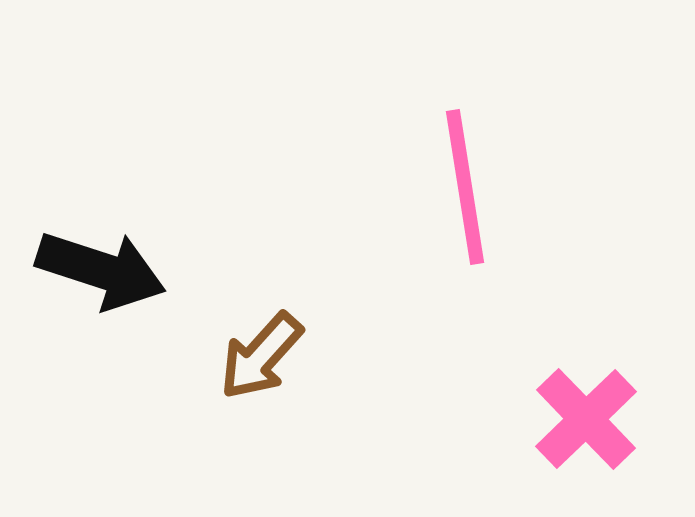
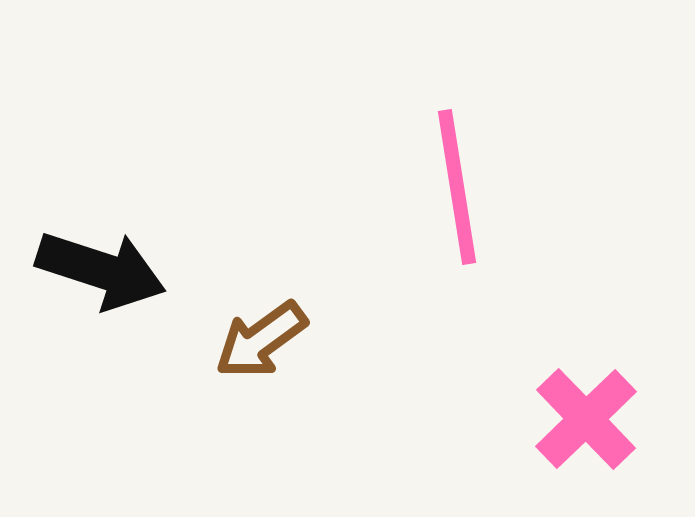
pink line: moved 8 px left
brown arrow: moved 16 px up; rotated 12 degrees clockwise
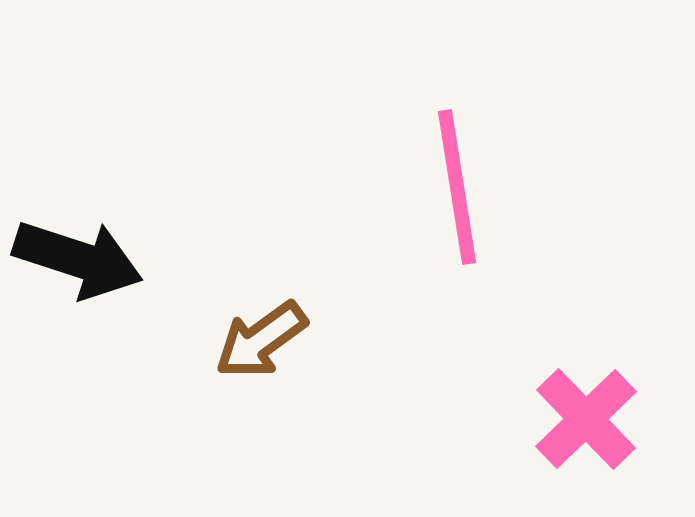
black arrow: moved 23 px left, 11 px up
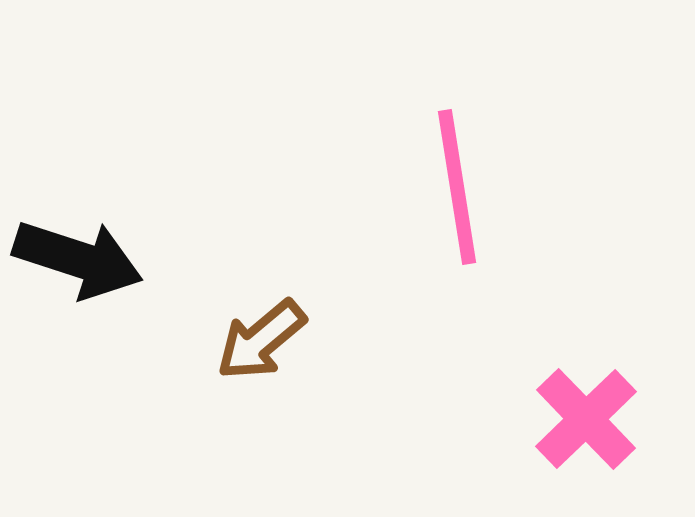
brown arrow: rotated 4 degrees counterclockwise
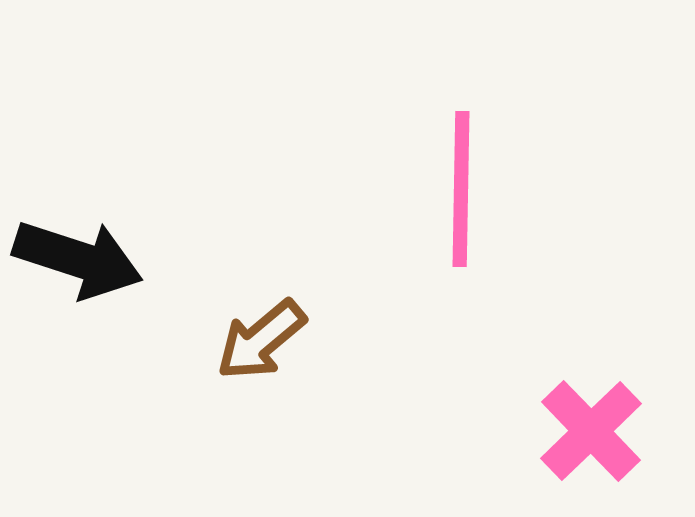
pink line: moved 4 px right, 2 px down; rotated 10 degrees clockwise
pink cross: moved 5 px right, 12 px down
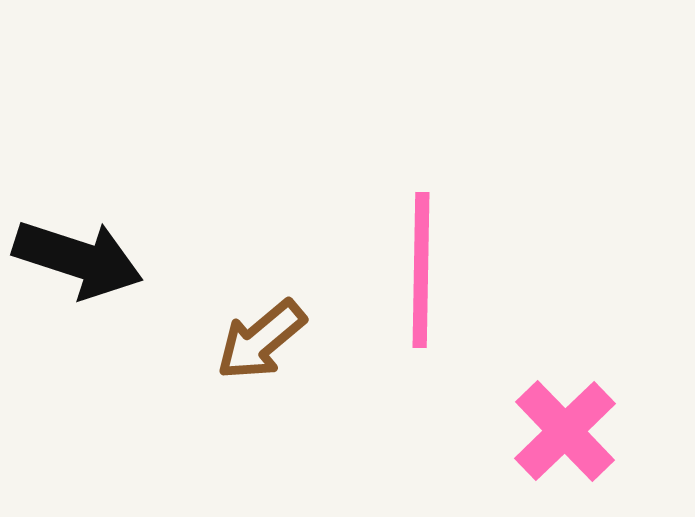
pink line: moved 40 px left, 81 px down
pink cross: moved 26 px left
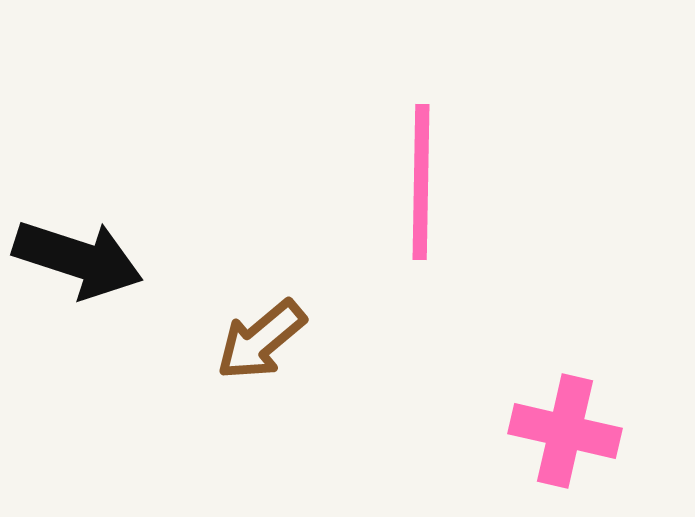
pink line: moved 88 px up
pink cross: rotated 33 degrees counterclockwise
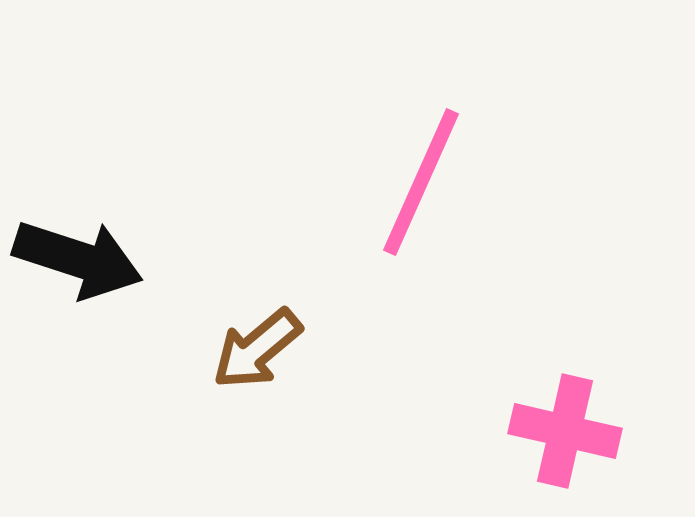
pink line: rotated 23 degrees clockwise
brown arrow: moved 4 px left, 9 px down
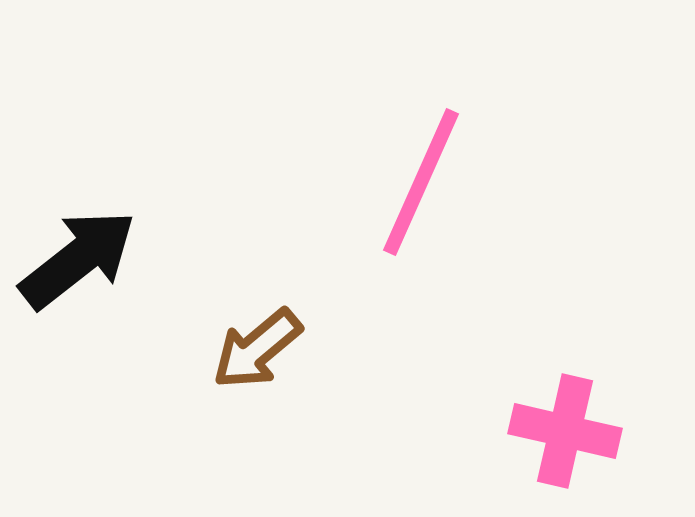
black arrow: rotated 56 degrees counterclockwise
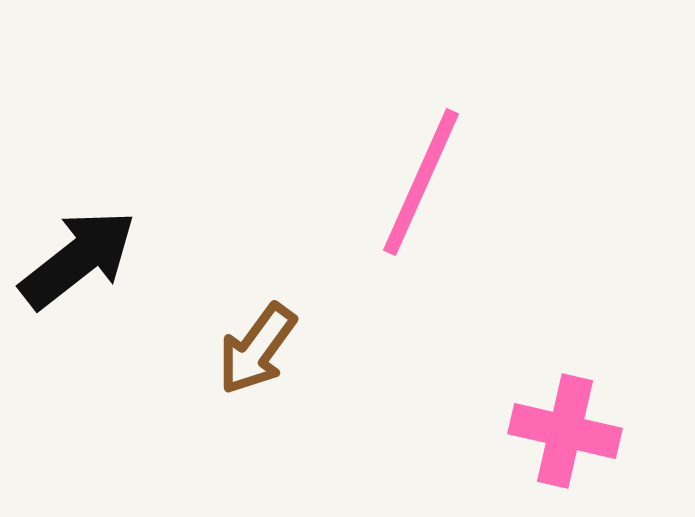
brown arrow: rotated 14 degrees counterclockwise
